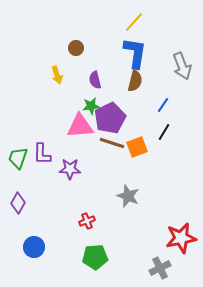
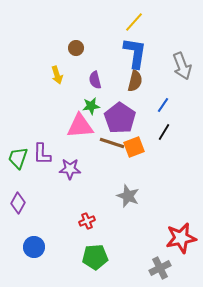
purple pentagon: moved 10 px right; rotated 12 degrees counterclockwise
orange square: moved 3 px left
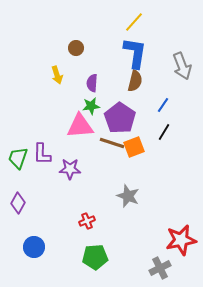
purple semicircle: moved 3 px left, 3 px down; rotated 18 degrees clockwise
red star: moved 2 px down
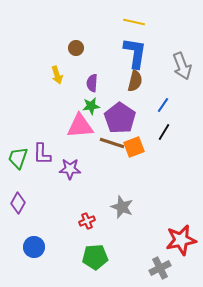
yellow line: rotated 60 degrees clockwise
gray star: moved 6 px left, 11 px down
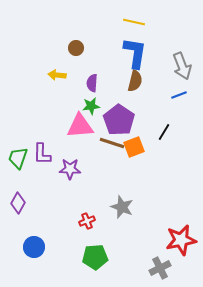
yellow arrow: rotated 114 degrees clockwise
blue line: moved 16 px right, 10 px up; rotated 35 degrees clockwise
purple pentagon: moved 1 px left, 2 px down
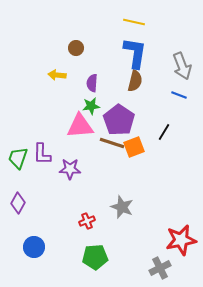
blue line: rotated 42 degrees clockwise
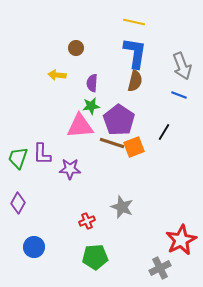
red star: rotated 16 degrees counterclockwise
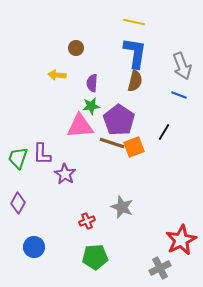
purple star: moved 5 px left, 5 px down; rotated 30 degrees clockwise
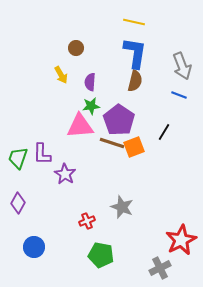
yellow arrow: moved 4 px right; rotated 126 degrees counterclockwise
purple semicircle: moved 2 px left, 1 px up
green pentagon: moved 6 px right, 2 px up; rotated 15 degrees clockwise
